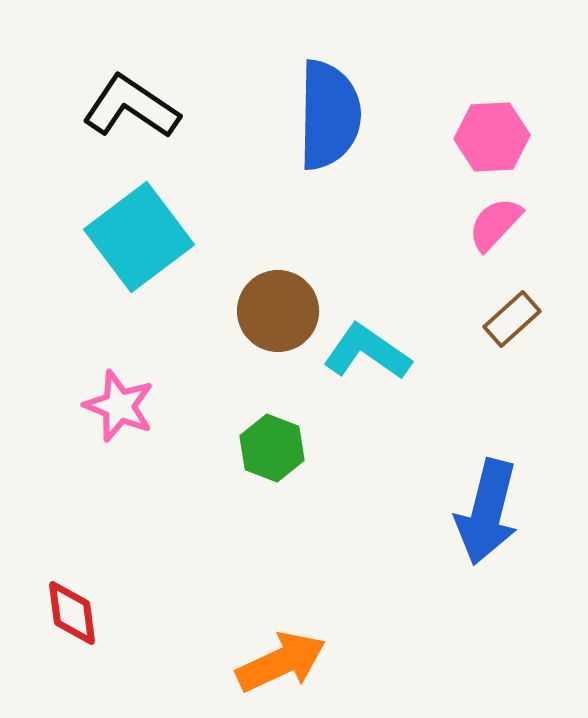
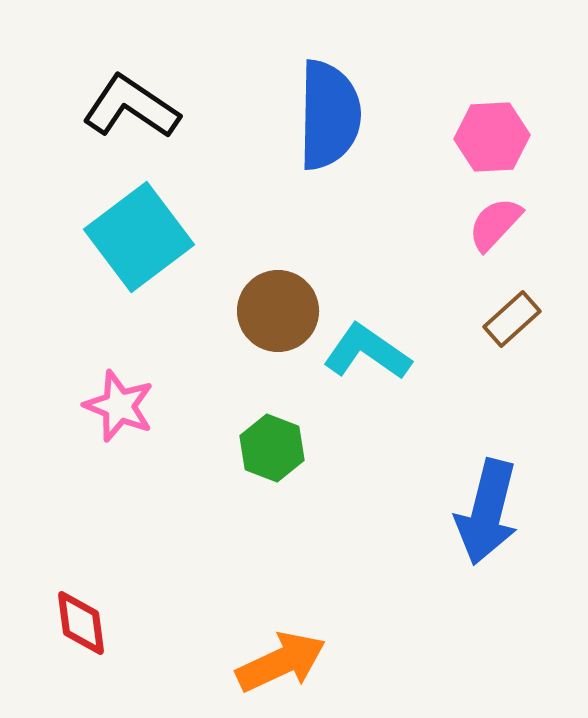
red diamond: moved 9 px right, 10 px down
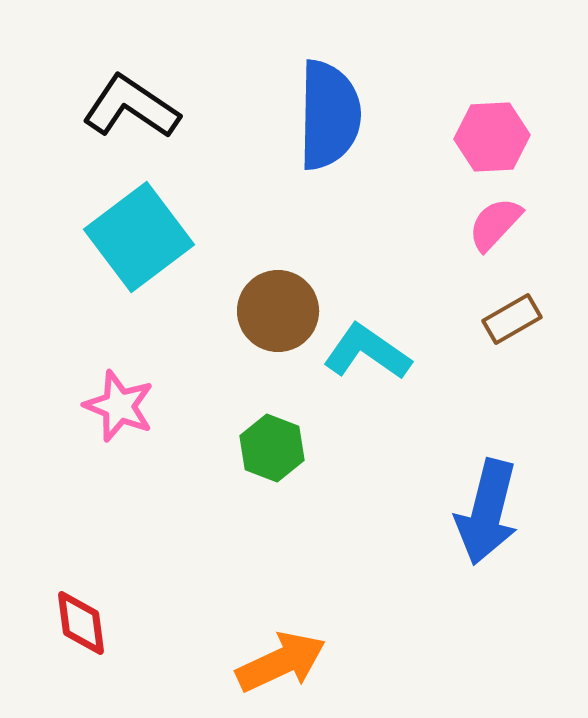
brown rectangle: rotated 12 degrees clockwise
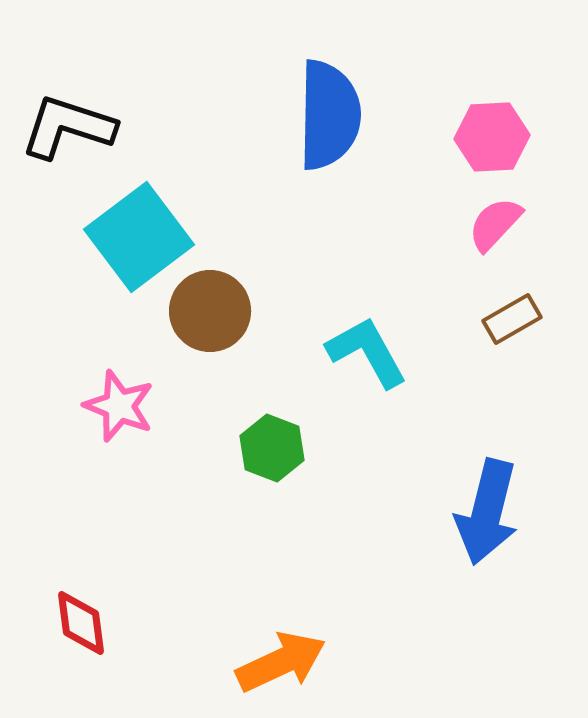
black L-shape: moved 63 px left, 20 px down; rotated 16 degrees counterclockwise
brown circle: moved 68 px left
cyan L-shape: rotated 26 degrees clockwise
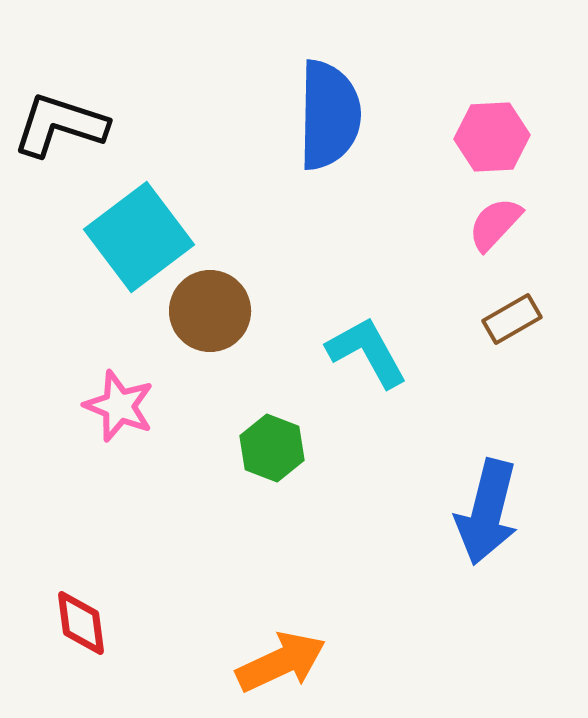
black L-shape: moved 8 px left, 2 px up
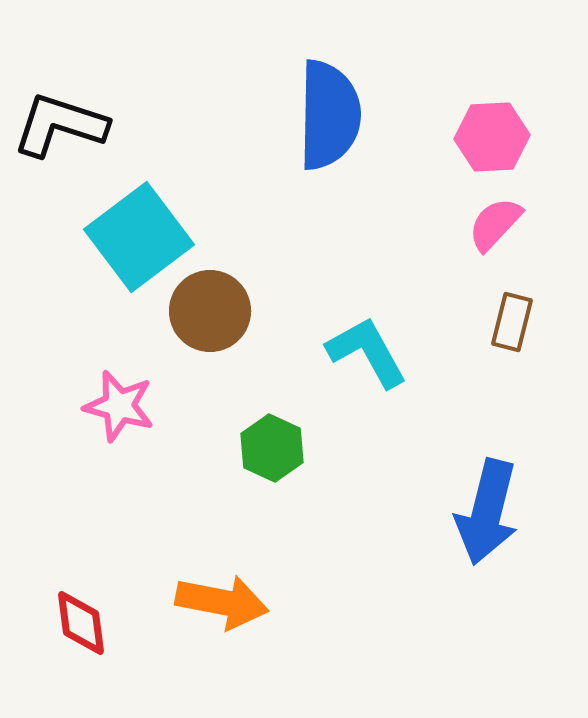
brown rectangle: moved 3 px down; rotated 46 degrees counterclockwise
pink star: rotated 6 degrees counterclockwise
green hexagon: rotated 4 degrees clockwise
orange arrow: moved 59 px left, 60 px up; rotated 36 degrees clockwise
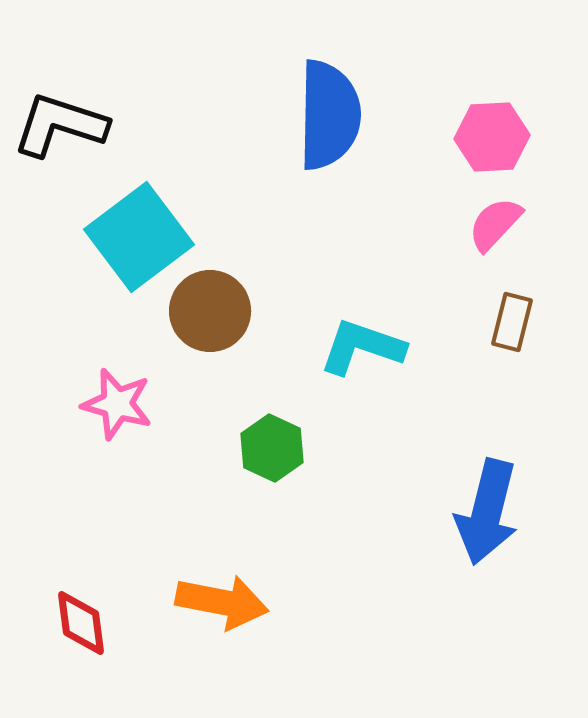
cyan L-shape: moved 5 px left, 5 px up; rotated 42 degrees counterclockwise
pink star: moved 2 px left, 2 px up
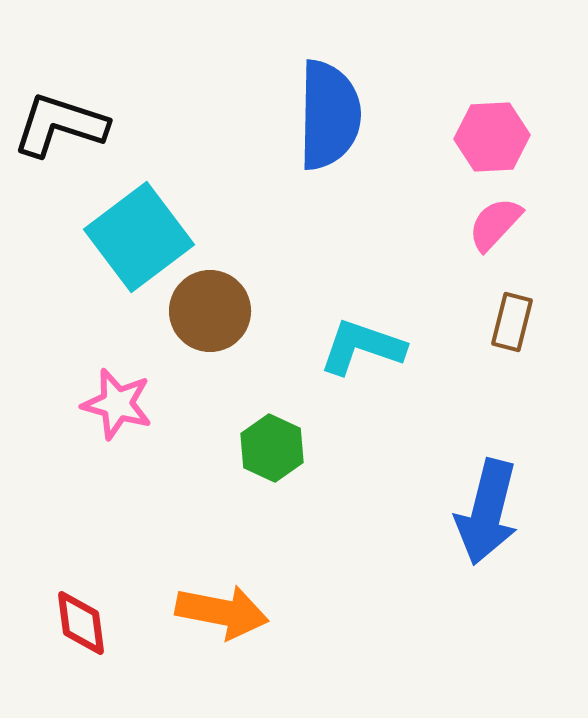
orange arrow: moved 10 px down
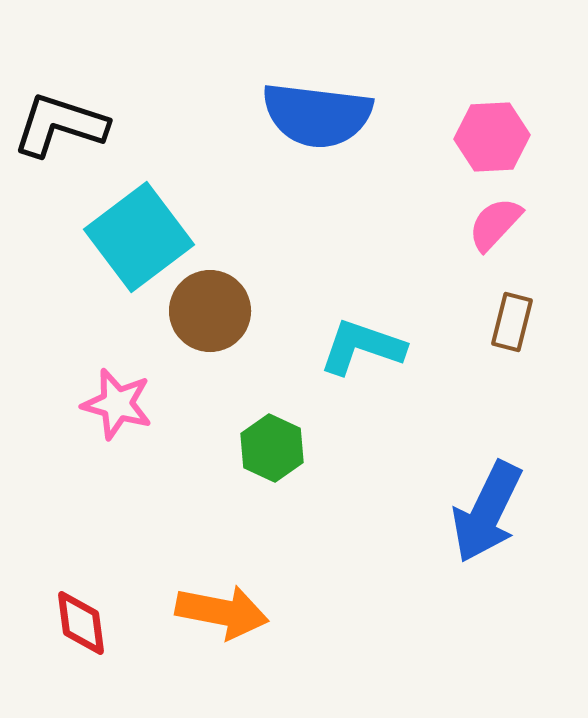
blue semicircle: moved 12 px left; rotated 96 degrees clockwise
blue arrow: rotated 12 degrees clockwise
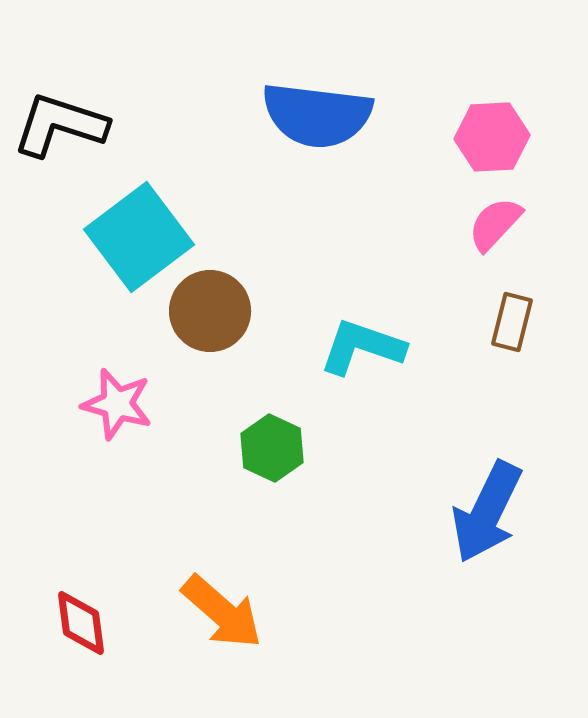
orange arrow: rotated 30 degrees clockwise
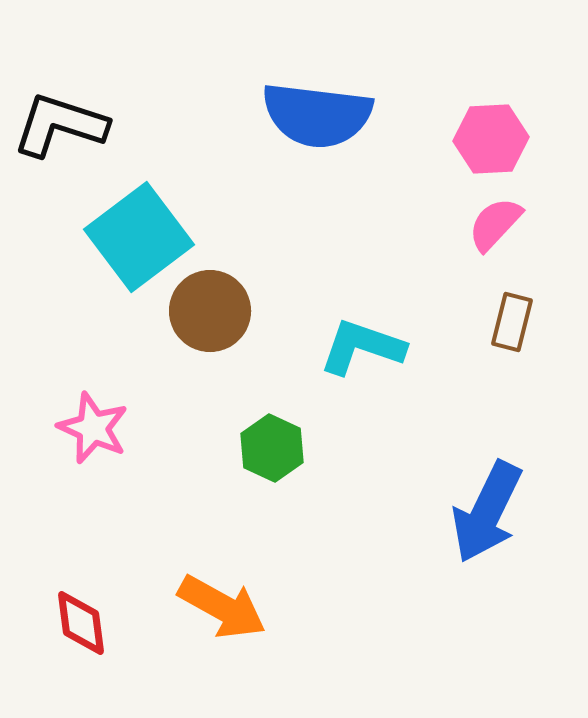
pink hexagon: moved 1 px left, 2 px down
pink star: moved 24 px left, 24 px down; rotated 8 degrees clockwise
orange arrow: moved 5 px up; rotated 12 degrees counterclockwise
